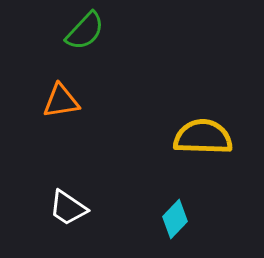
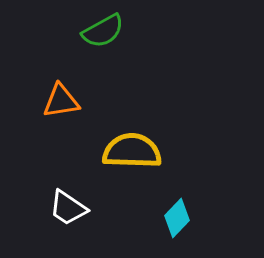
green semicircle: moved 18 px right; rotated 18 degrees clockwise
yellow semicircle: moved 71 px left, 14 px down
cyan diamond: moved 2 px right, 1 px up
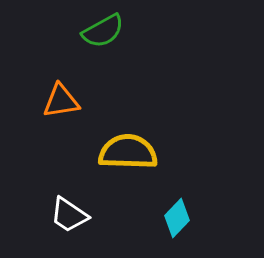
yellow semicircle: moved 4 px left, 1 px down
white trapezoid: moved 1 px right, 7 px down
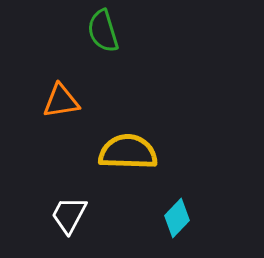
green semicircle: rotated 102 degrees clockwise
white trapezoid: rotated 84 degrees clockwise
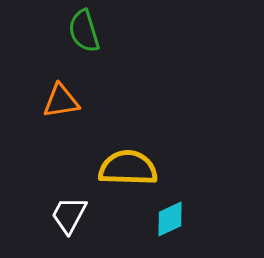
green semicircle: moved 19 px left
yellow semicircle: moved 16 px down
cyan diamond: moved 7 px left, 1 px down; rotated 21 degrees clockwise
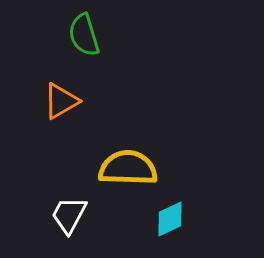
green semicircle: moved 4 px down
orange triangle: rotated 21 degrees counterclockwise
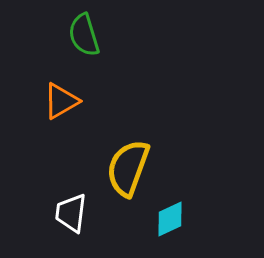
yellow semicircle: rotated 72 degrees counterclockwise
white trapezoid: moved 2 px right, 2 px up; rotated 21 degrees counterclockwise
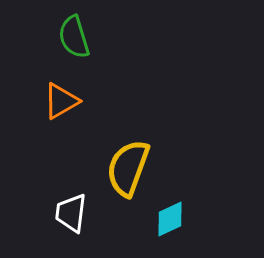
green semicircle: moved 10 px left, 2 px down
